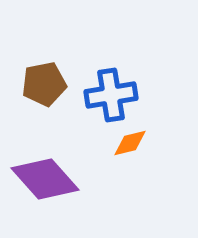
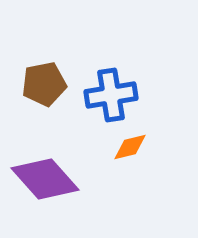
orange diamond: moved 4 px down
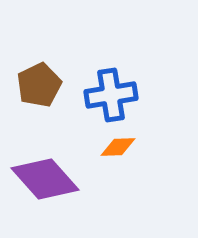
brown pentagon: moved 5 px left, 1 px down; rotated 15 degrees counterclockwise
orange diamond: moved 12 px left; rotated 12 degrees clockwise
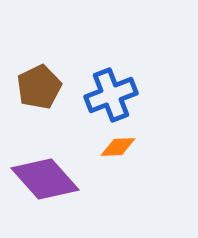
brown pentagon: moved 2 px down
blue cross: rotated 12 degrees counterclockwise
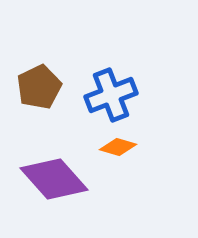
orange diamond: rotated 18 degrees clockwise
purple diamond: moved 9 px right
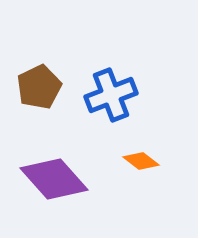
orange diamond: moved 23 px right, 14 px down; rotated 21 degrees clockwise
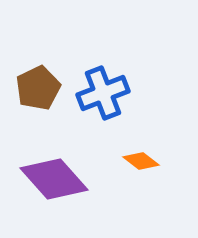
brown pentagon: moved 1 px left, 1 px down
blue cross: moved 8 px left, 2 px up
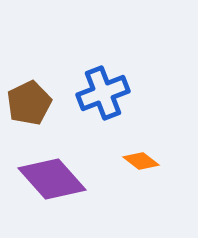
brown pentagon: moved 9 px left, 15 px down
purple diamond: moved 2 px left
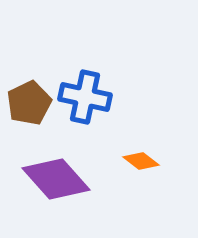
blue cross: moved 18 px left, 4 px down; rotated 33 degrees clockwise
purple diamond: moved 4 px right
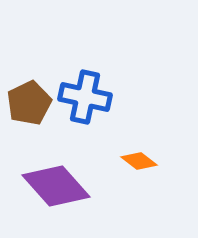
orange diamond: moved 2 px left
purple diamond: moved 7 px down
